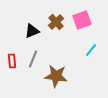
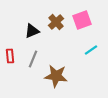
cyan line: rotated 16 degrees clockwise
red rectangle: moved 2 px left, 5 px up
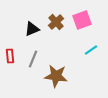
black triangle: moved 2 px up
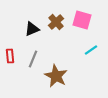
pink square: rotated 36 degrees clockwise
brown star: rotated 20 degrees clockwise
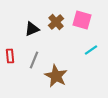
gray line: moved 1 px right, 1 px down
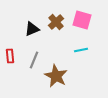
cyan line: moved 10 px left; rotated 24 degrees clockwise
